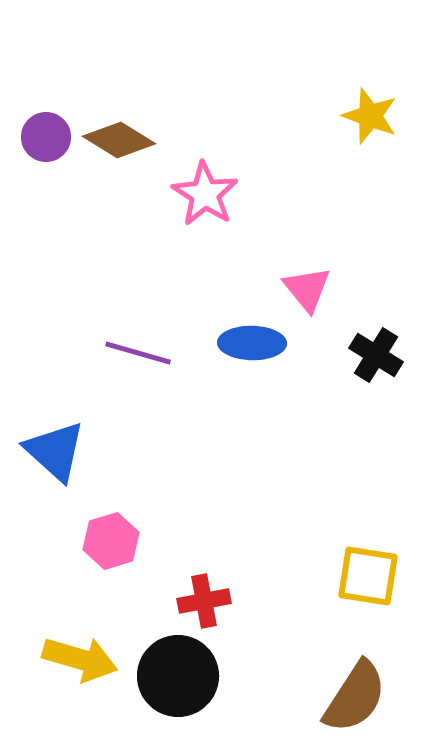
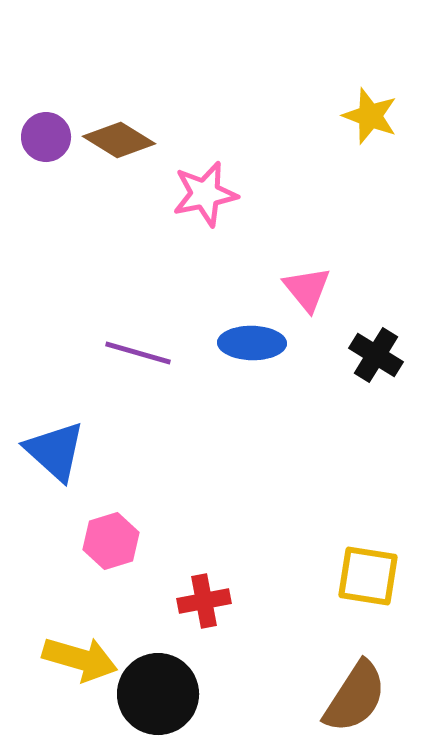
pink star: rotated 28 degrees clockwise
black circle: moved 20 px left, 18 px down
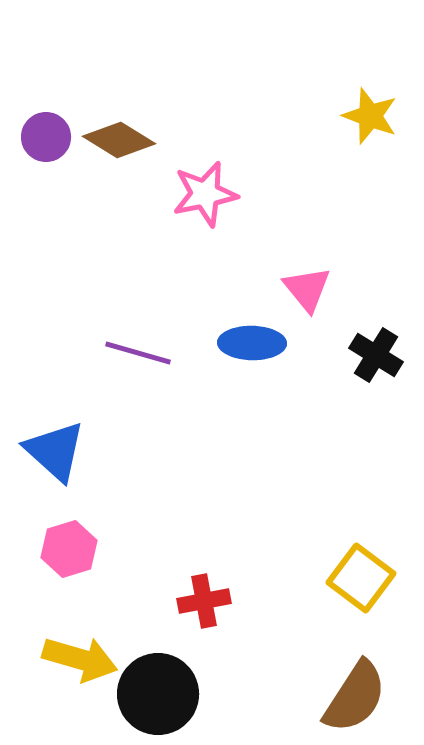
pink hexagon: moved 42 px left, 8 px down
yellow square: moved 7 px left, 2 px down; rotated 28 degrees clockwise
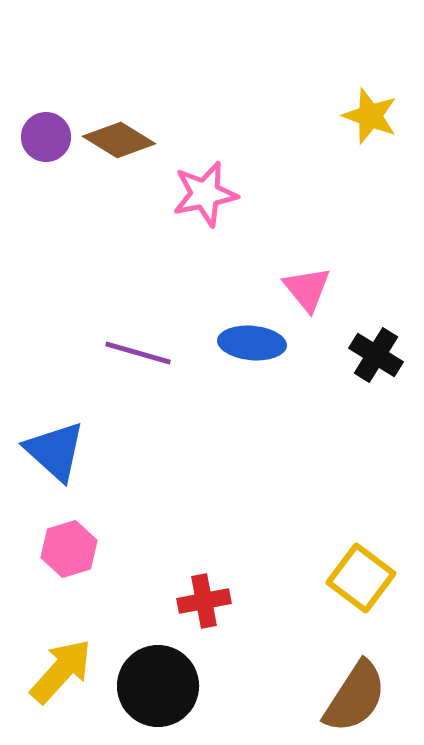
blue ellipse: rotated 4 degrees clockwise
yellow arrow: moved 19 px left, 12 px down; rotated 64 degrees counterclockwise
black circle: moved 8 px up
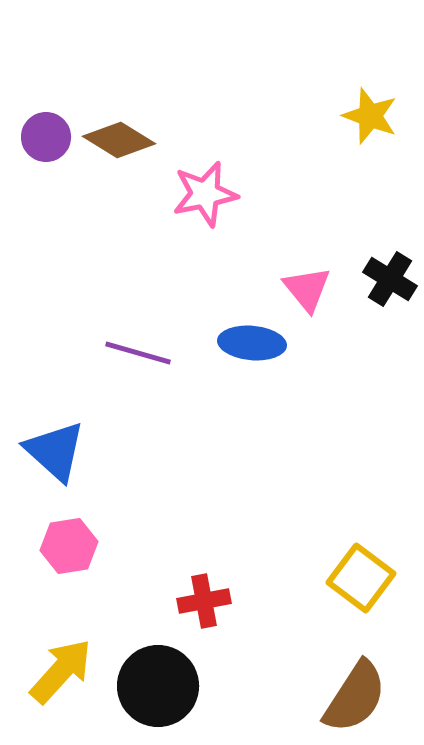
black cross: moved 14 px right, 76 px up
pink hexagon: moved 3 px up; rotated 8 degrees clockwise
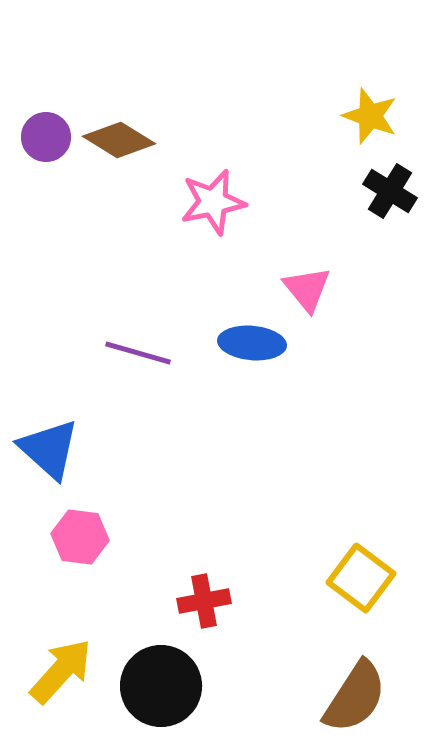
pink star: moved 8 px right, 8 px down
black cross: moved 88 px up
blue triangle: moved 6 px left, 2 px up
pink hexagon: moved 11 px right, 9 px up; rotated 16 degrees clockwise
black circle: moved 3 px right
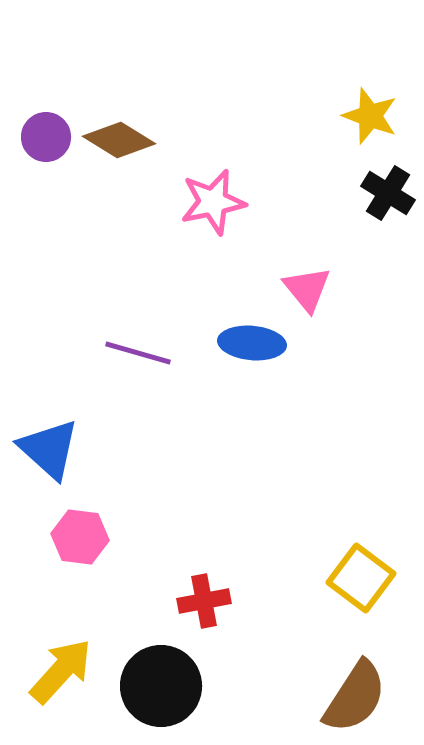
black cross: moved 2 px left, 2 px down
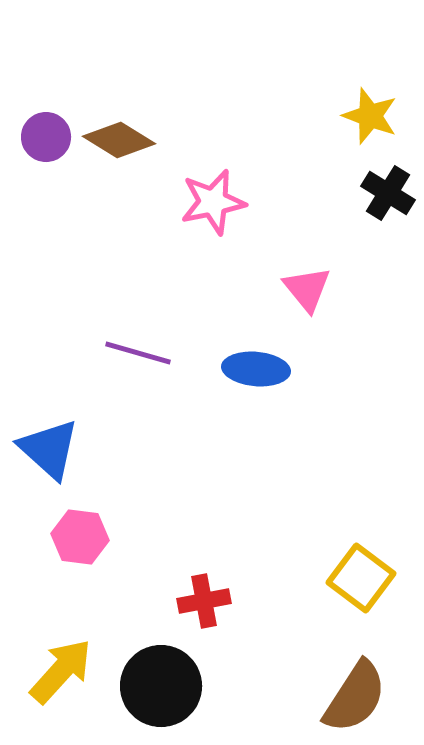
blue ellipse: moved 4 px right, 26 px down
